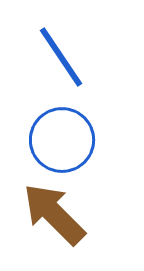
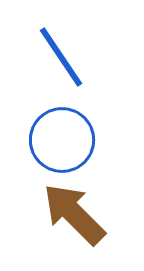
brown arrow: moved 20 px right
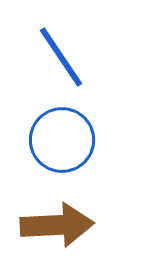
brown arrow: moved 17 px left, 11 px down; rotated 132 degrees clockwise
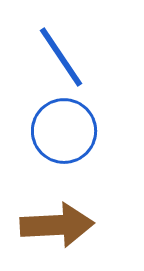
blue circle: moved 2 px right, 9 px up
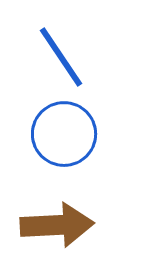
blue circle: moved 3 px down
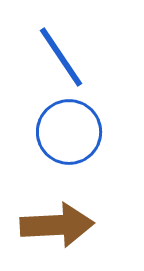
blue circle: moved 5 px right, 2 px up
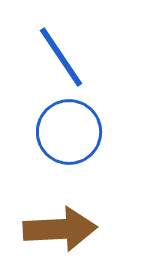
brown arrow: moved 3 px right, 4 px down
